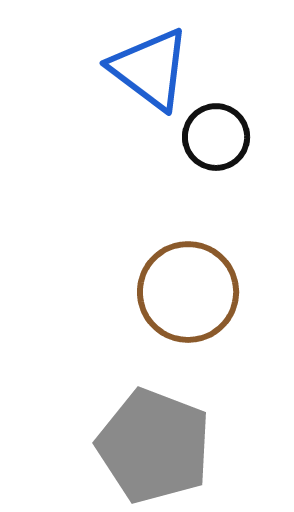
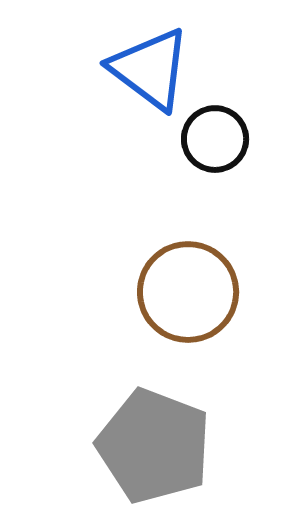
black circle: moved 1 px left, 2 px down
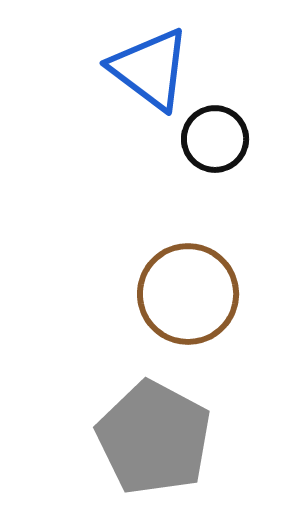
brown circle: moved 2 px down
gray pentagon: moved 8 px up; rotated 7 degrees clockwise
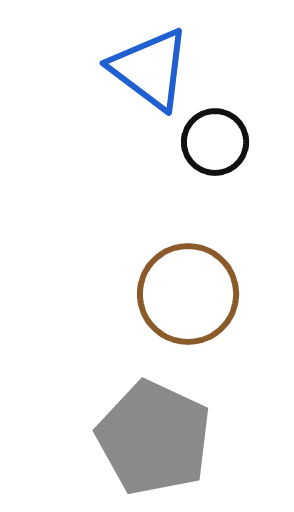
black circle: moved 3 px down
gray pentagon: rotated 3 degrees counterclockwise
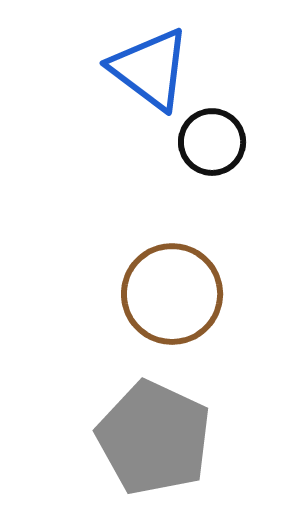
black circle: moved 3 px left
brown circle: moved 16 px left
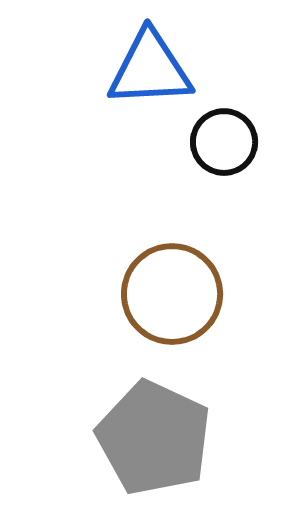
blue triangle: rotated 40 degrees counterclockwise
black circle: moved 12 px right
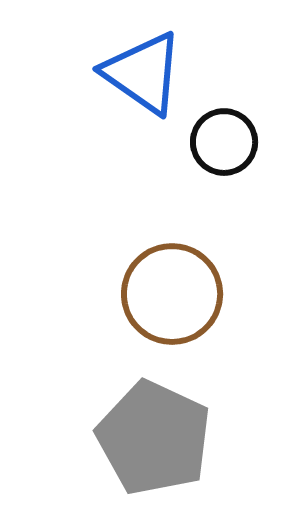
blue triangle: moved 7 px left, 4 px down; rotated 38 degrees clockwise
